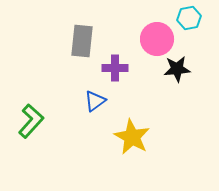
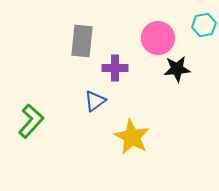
cyan hexagon: moved 15 px right, 7 px down
pink circle: moved 1 px right, 1 px up
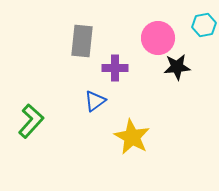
black star: moved 2 px up
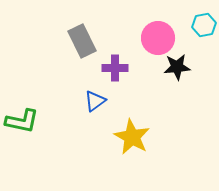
gray rectangle: rotated 32 degrees counterclockwise
green L-shape: moved 9 px left; rotated 60 degrees clockwise
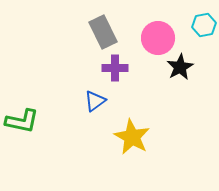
gray rectangle: moved 21 px right, 9 px up
black star: moved 3 px right; rotated 24 degrees counterclockwise
